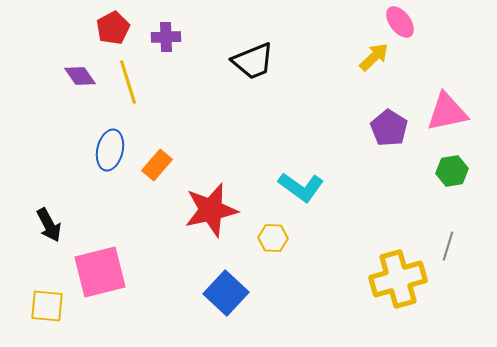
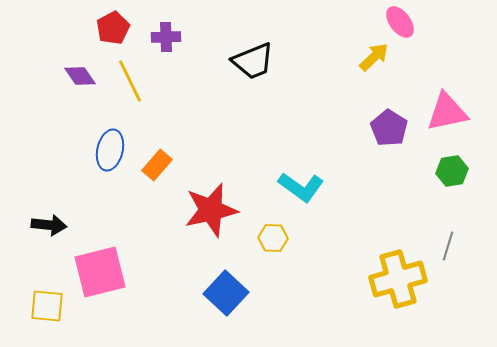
yellow line: moved 2 px right, 1 px up; rotated 9 degrees counterclockwise
black arrow: rotated 56 degrees counterclockwise
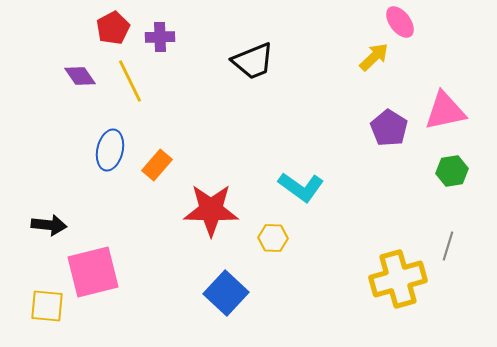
purple cross: moved 6 px left
pink triangle: moved 2 px left, 1 px up
red star: rotated 14 degrees clockwise
pink square: moved 7 px left
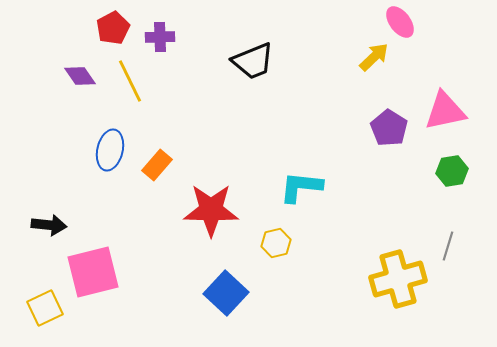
cyan L-shape: rotated 150 degrees clockwise
yellow hexagon: moved 3 px right, 5 px down; rotated 16 degrees counterclockwise
yellow square: moved 2 px left, 2 px down; rotated 30 degrees counterclockwise
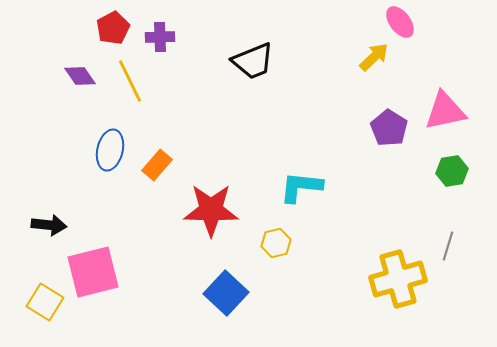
yellow square: moved 6 px up; rotated 33 degrees counterclockwise
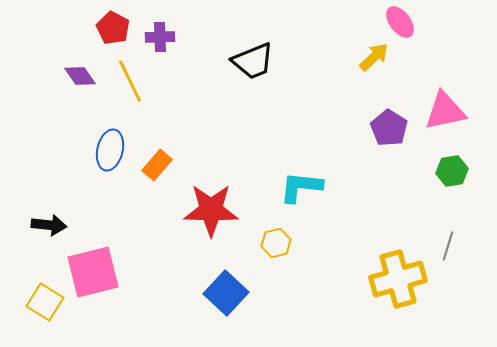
red pentagon: rotated 16 degrees counterclockwise
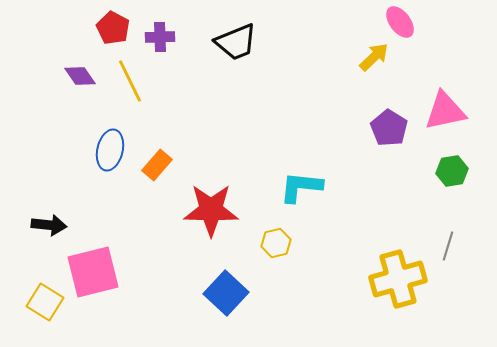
black trapezoid: moved 17 px left, 19 px up
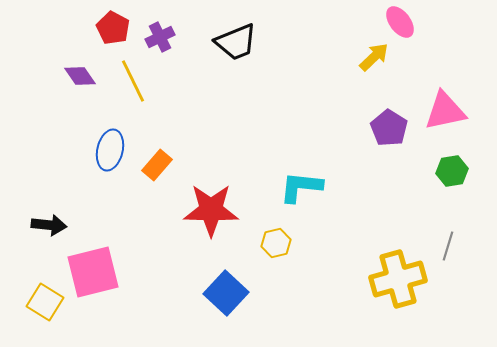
purple cross: rotated 24 degrees counterclockwise
yellow line: moved 3 px right
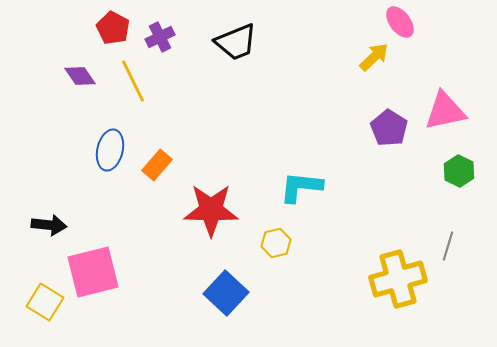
green hexagon: moved 7 px right; rotated 24 degrees counterclockwise
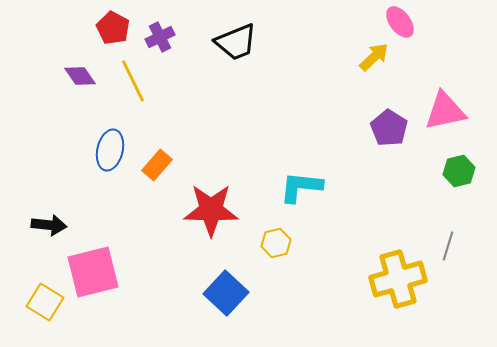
green hexagon: rotated 20 degrees clockwise
